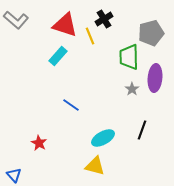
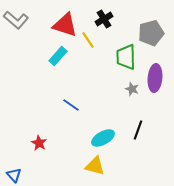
yellow line: moved 2 px left, 4 px down; rotated 12 degrees counterclockwise
green trapezoid: moved 3 px left
gray star: rotated 16 degrees counterclockwise
black line: moved 4 px left
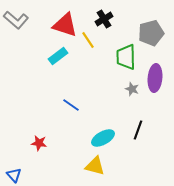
cyan rectangle: rotated 12 degrees clockwise
red star: rotated 21 degrees counterclockwise
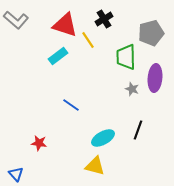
blue triangle: moved 2 px right, 1 px up
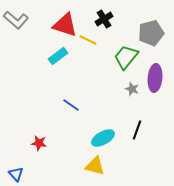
yellow line: rotated 30 degrees counterclockwise
green trapezoid: rotated 40 degrees clockwise
black line: moved 1 px left
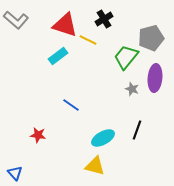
gray pentagon: moved 5 px down
red star: moved 1 px left, 8 px up
blue triangle: moved 1 px left, 1 px up
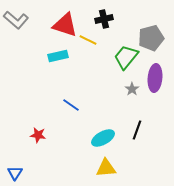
black cross: rotated 18 degrees clockwise
cyan rectangle: rotated 24 degrees clockwise
gray star: rotated 16 degrees clockwise
yellow triangle: moved 11 px right, 2 px down; rotated 20 degrees counterclockwise
blue triangle: rotated 14 degrees clockwise
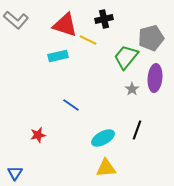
red star: rotated 21 degrees counterclockwise
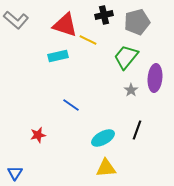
black cross: moved 4 px up
gray pentagon: moved 14 px left, 16 px up
gray star: moved 1 px left, 1 px down
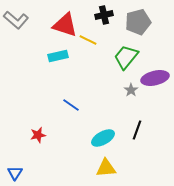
gray pentagon: moved 1 px right
purple ellipse: rotated 72 degrees clockwise
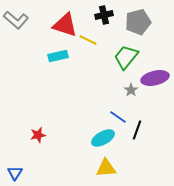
blue line: moved 47 px right, 12 px down
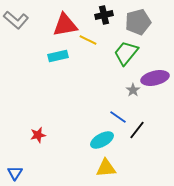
red triangle: rotated 28 degrees counterclockwise
green trapezoid: moved 4 px up
gray star: moved 2 px right
black line: rotated 18 degrees clockwise
cyan ellipse: moved 1 px left, 2 px down
